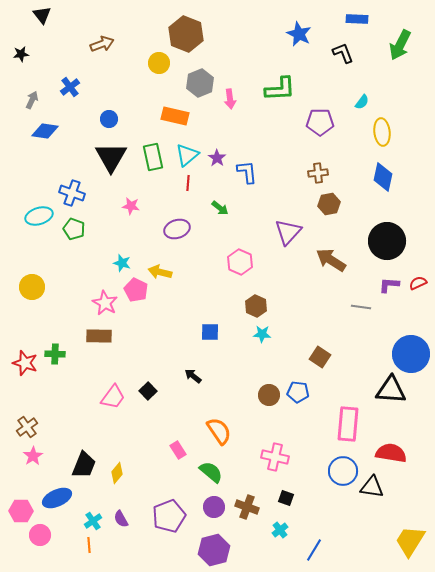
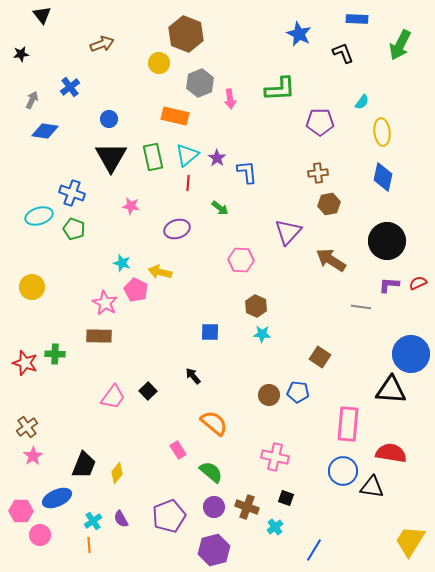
pink hexagon at (240, 262): moved 1 px right, 2 px up; rotated 20 degrees counterclockwise
black arrow at (193, 376): rotated 12 degrees clockwise
orange semicircle at (219, 431): moved 5 px left, 8 px up; rotated 16 degrees counterclockwise
cyan cross at (280, 530): moved 5 px left, 3 px up
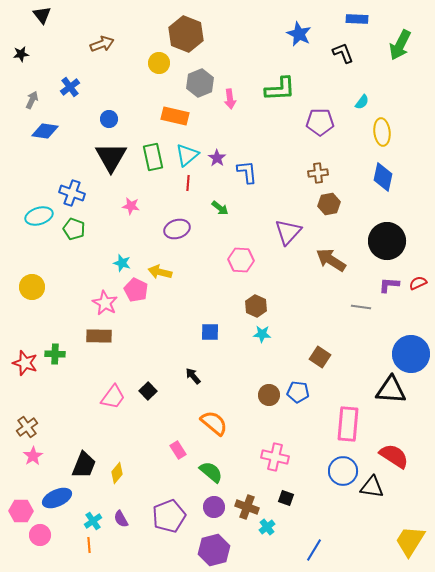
red semicircle at (391, 453): moved 3 px right, 3 px down; rotated 24 degrees clockwise
cyan cross at (275, 527): moved 8 px left
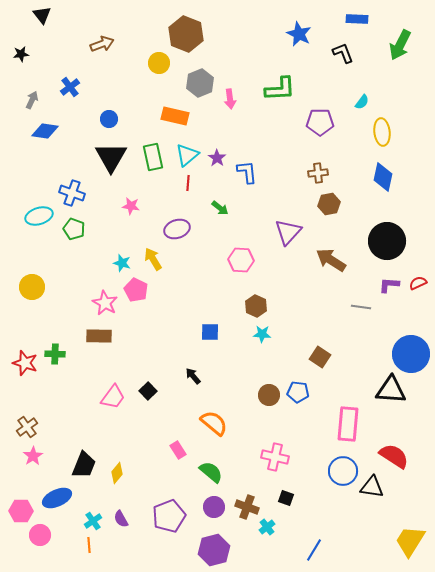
yellow arrow at (160, 272): moved 7 px left, 13 px up; rotated 45 degrees clockwise
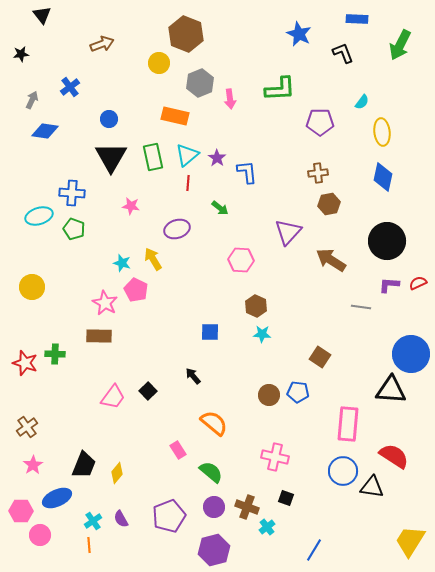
blue cross at (72, 193): rotated 15 degrees counterclockwise
pink star at (33, 456): moved 9 px down
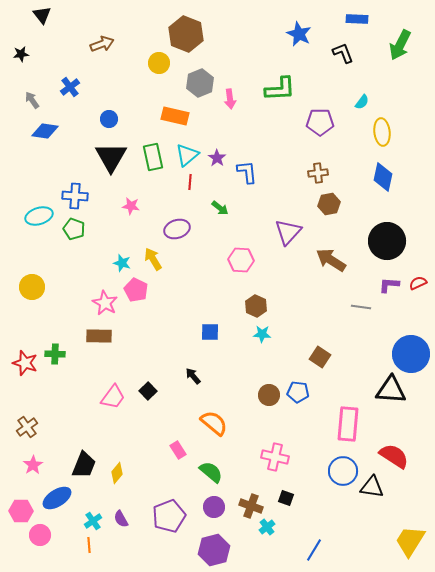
gray arrow at (32, 100): rotated 60 degrees counterclockwise
red line at (188, 183): moved 2 px right, 1 px up
blue cross at (72, 193): moved 3 px right, 3 px down
blue ellipse at (57, 498): rotated 8 degrees counterclockwise
brown cross at (247, 507): moved 4 px right, 1 px up
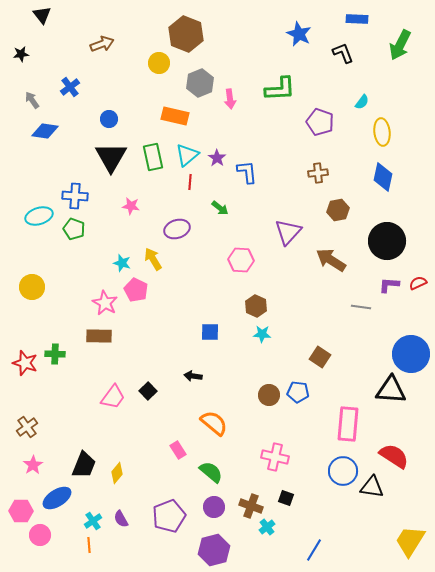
purple pentagon at (320, 122): rotated 20 degrees clockwise
brown hexagon at (329, 204): moved 9 px right, 6 px down
black arrow at (193, 376): rotated 42 degrees counterclockwise
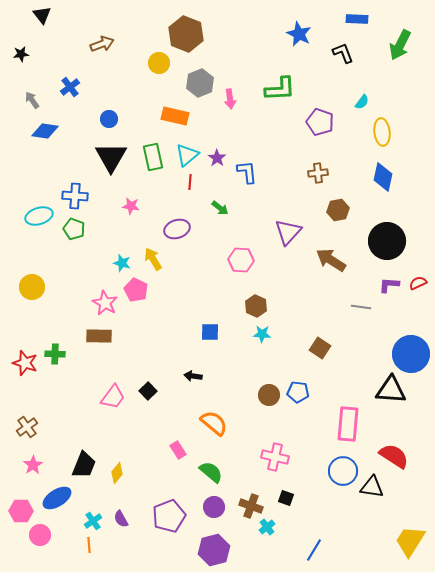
brown square at (320, 357): moved 9 px up
